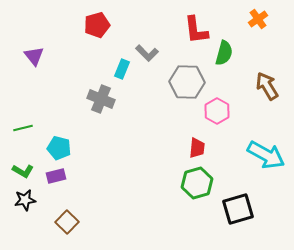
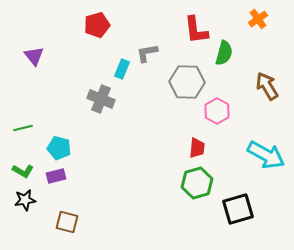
gray L-shape: rotated 125 degrees clockwise
brown square: rotated 30 degrees counterclockwise
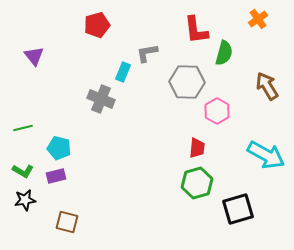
cyan rectangle: moved 1 px right, 3 px down
